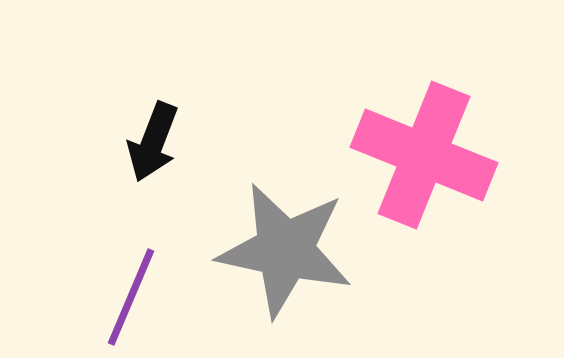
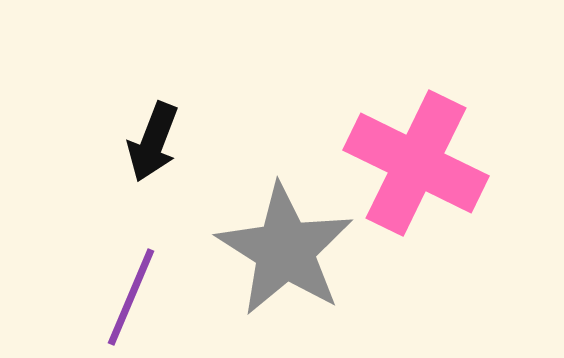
pink cross: moved 8 px left, 8 px down; rotated 4 degrees clockwise
gray star: rotated 20 degrees clockwise
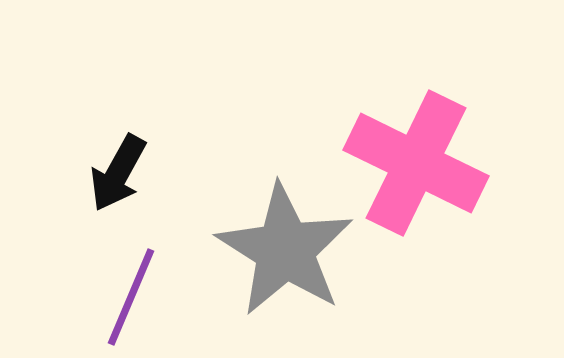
black arrow: moved 35 px left, 31 px down; rotated 8 degrees clockwise
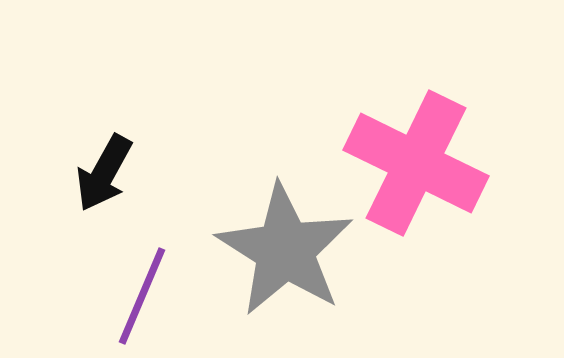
black arrow: moved 14 px left
purple line: moved 11 px right, 1 px up
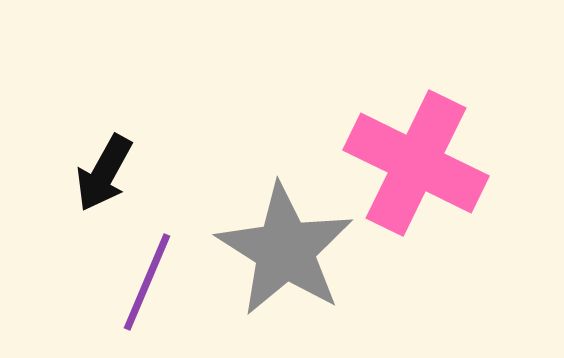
purple line: moved 5 px right, 14 px up
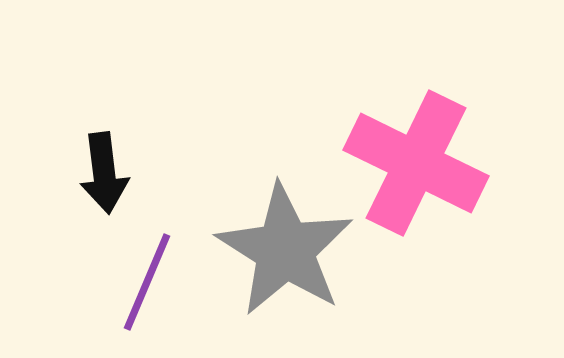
black arrow: rotated 36 degrees counterclockwise
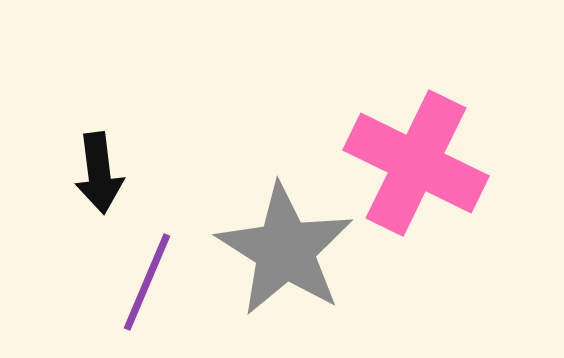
black arrow: moved 5 px left
